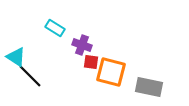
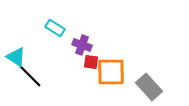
orange square: rotated 16 degrees counterclockwise
gray rectangle: rotated 36 degrees clockwise
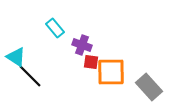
cyan rectangle: rotated 18 degrees clockwise
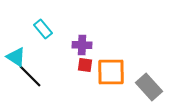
cyan rectangle: moved 12 px left, 1 px down
purple cross: rotated 18 degrees counterclockwise
red square: moved 6 px left, 3 px down
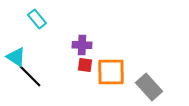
cyan rectangle: moved 6 px left, 10 px up
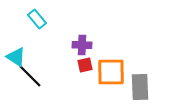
red square: rotated 21 degrees counterclockwise
gray rectangle: moved 9 px left; rotated 40 degrees clockwise
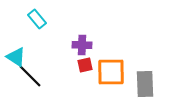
gray rectangle: moved 5 px right, 3 px up
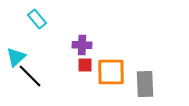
cyan triangle: rotated 45 degrees clockwise
red square: rotated 14 degrees clockwise
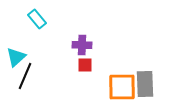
orange square: moved 11 px right, 15 px down
black line: moved 5 px left; rotated 68 degrees clockwise
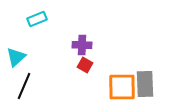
cyan rectangle: rotated 72 degrees counterclockwise
red square: rotated 28 degrees clockwise
black line: moved 1 px left, 10 px down
